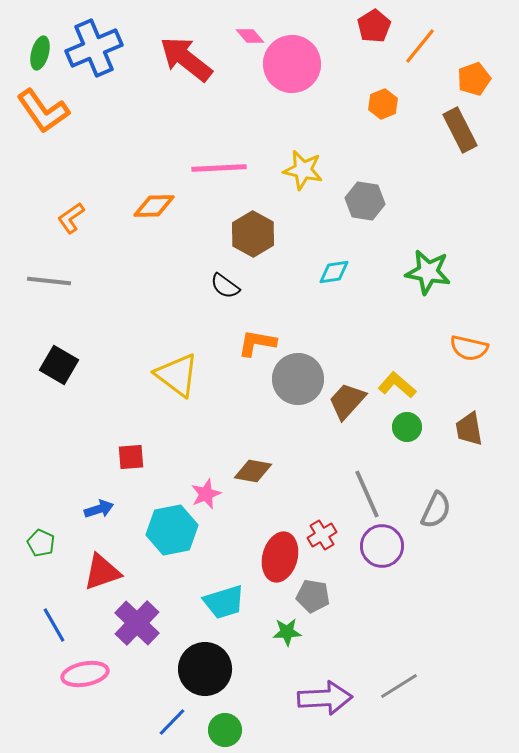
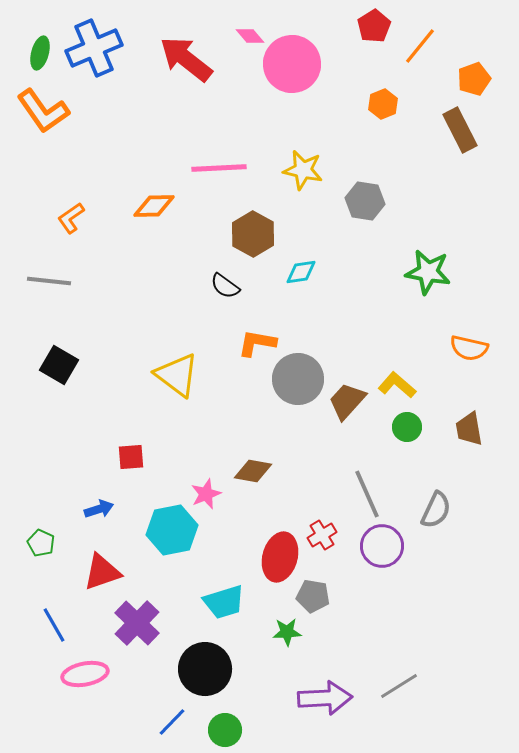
cyan diamond at (334, 272): moved 33 px left
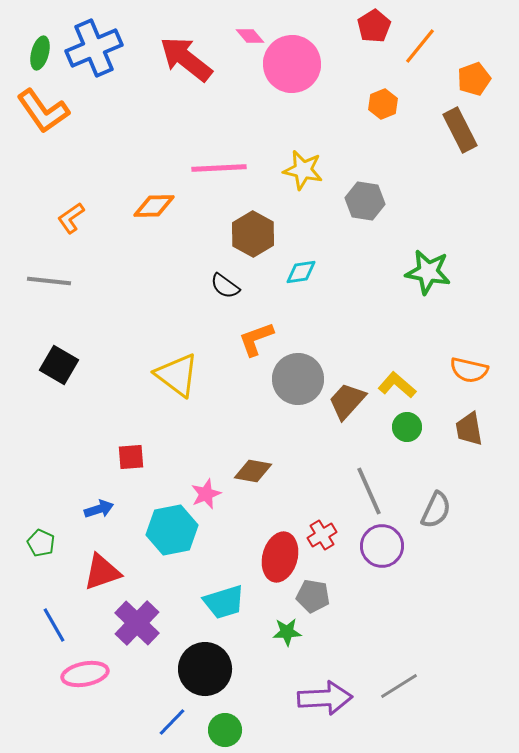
orange L-shape at (257, 343): moved 1 px left, 4 px up; rotated 30 degrees counterclockwise
orange semicircle at (469, 348): moved 22 px down
gray line at (367, 494): moved 2 px right, 3 px up
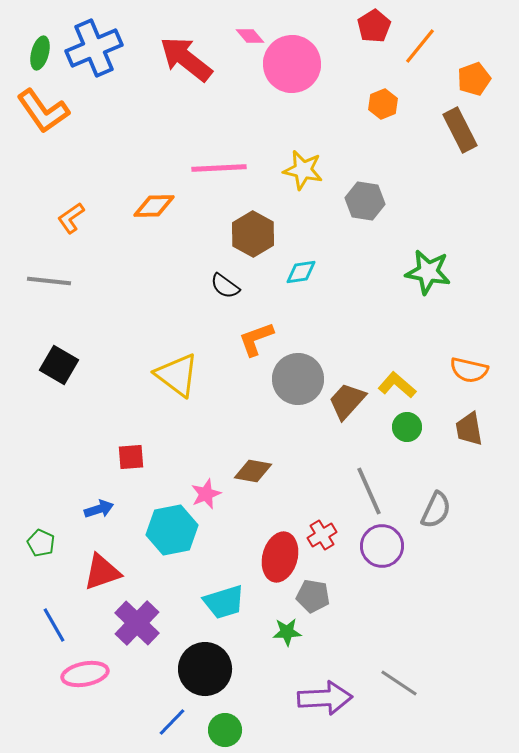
gray line at (399, 686): moved 3 px up; rotated 66 degrees clockwise
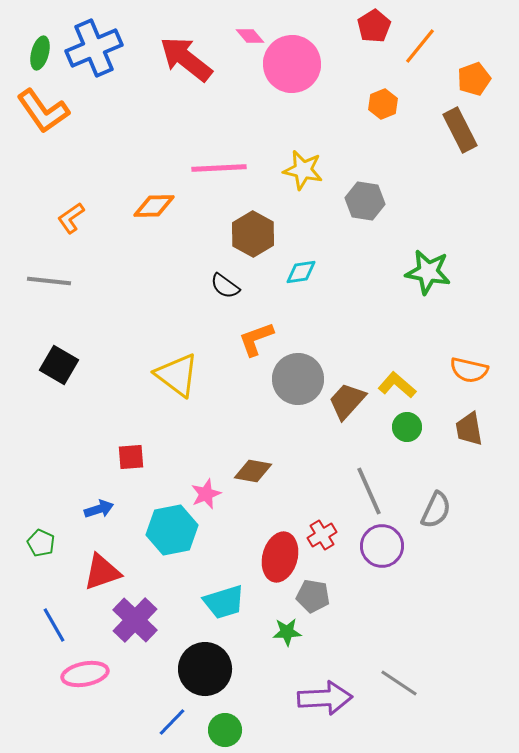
purple cross at (137, 623): moved 2 px left, 3 px up
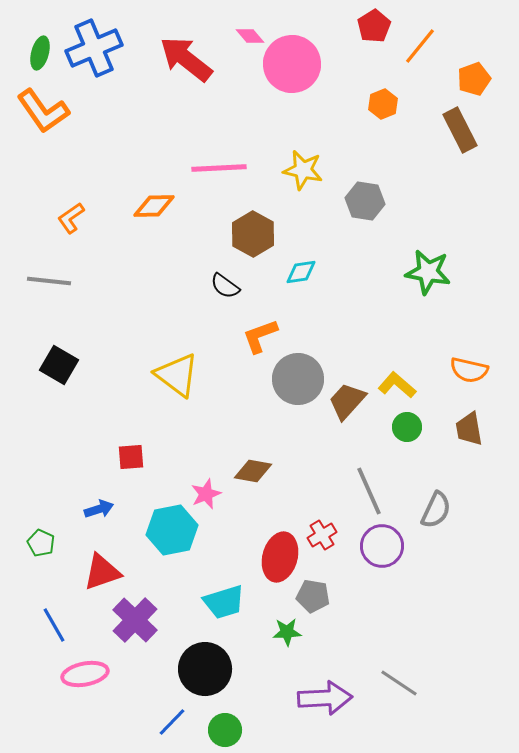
orange L-shape at (256, 339): moved 4 px right, 3 px up
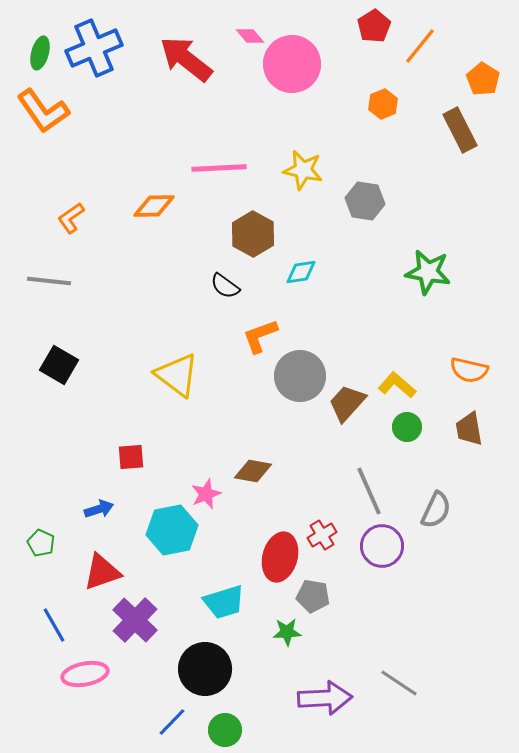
orange pentagon at (474, 79): moved 9 px right; rotated 20 degrees counterclockwise
gray circle at (298, 379): moved 2 px right, 3 px up
brown trapezoid at (347, 401): moved 2 px down
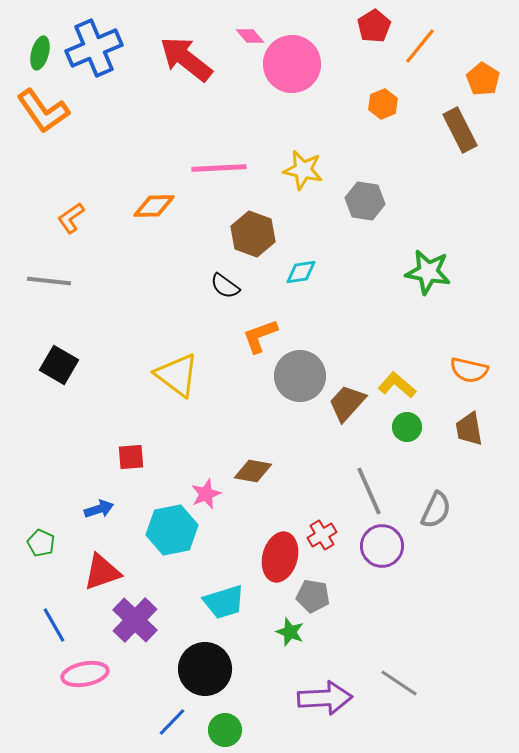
brown hexagon at (253, 234): rotated 9 degrees counterclockwise
green star at (287, 632): moved 3 px right; rotated 24 degrees clockwise
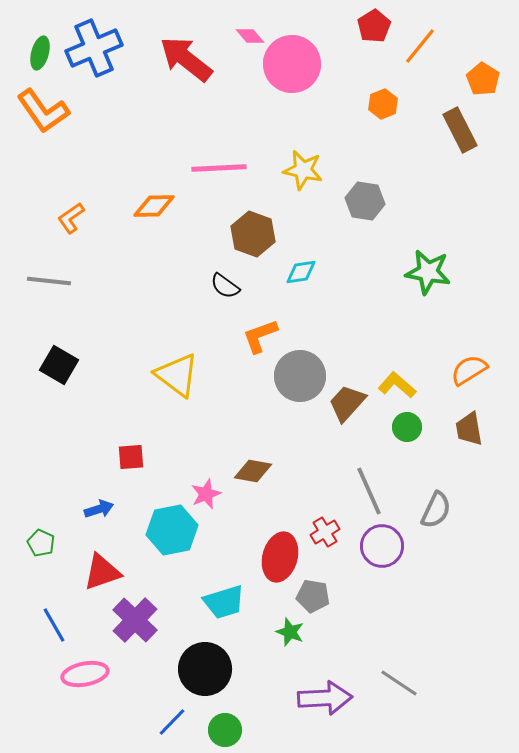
orange semicircle at (469, 370): rotated 135 degrees clockwise
red cross at (322, 535): moved 3 px right, 3 px up
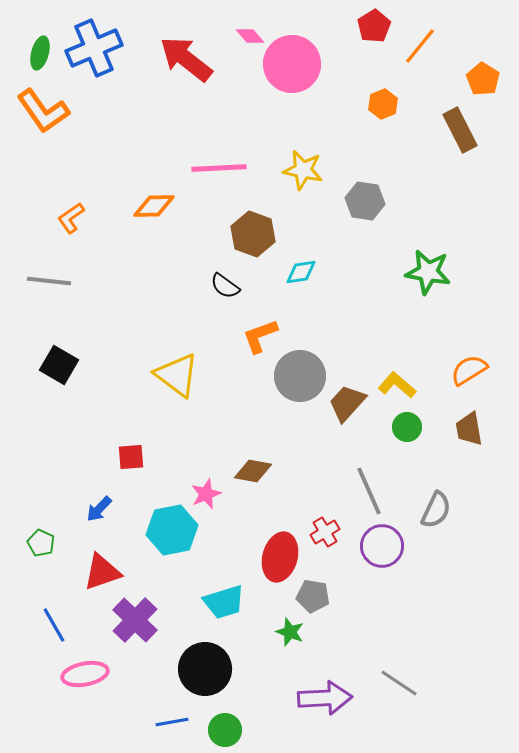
blue arrow at (99, 509): rotated 152 degrees clockwise
blue line at (172, 722): rotated 36 degrees clockwise
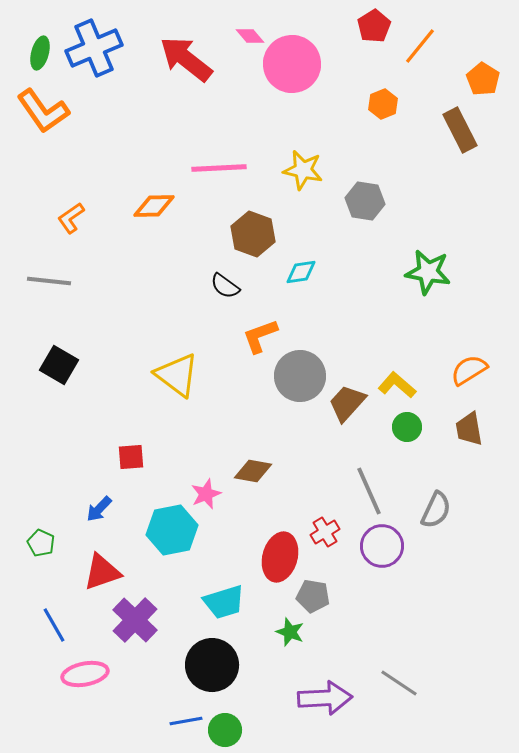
black circle at (205, 669): moved 7 px right, 4 px up
blue line at (172, 722): moved 14 px right, 1 px up
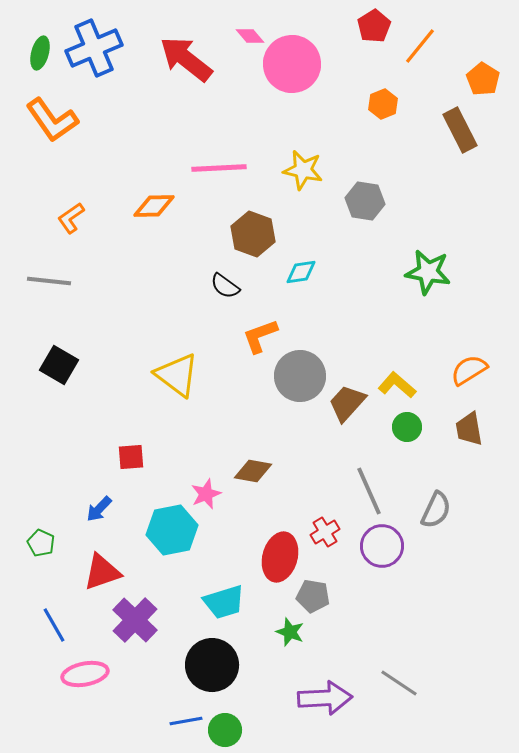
orange L-shape at (43, 111): moved 9 px right, 9 px down
